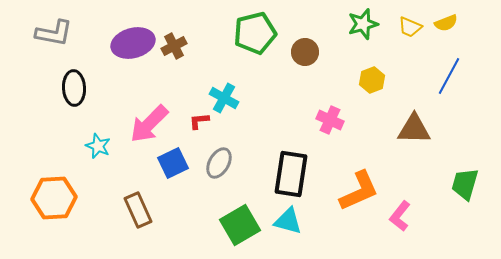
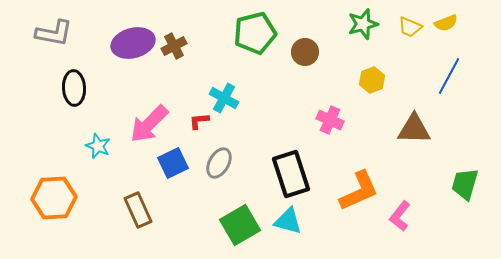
black rectangle: rotated 27 degrees counterclockwise
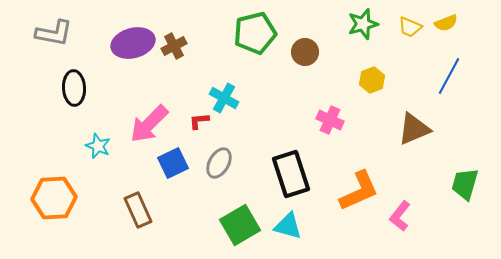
brown triangle: rotated 24 degrees counterclockwise
cyan triangle: moved 5 px down
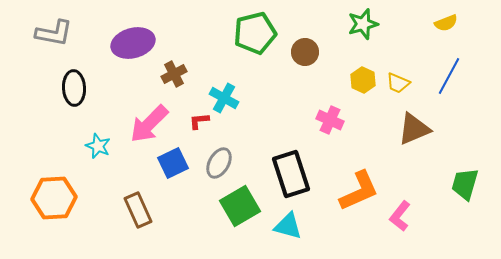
yellow trapezoid: moved 12 px left, 56 px down
brown cross: moved 28 px down
yellow hexagon: moved 9 px left; rotated 15 degrees counterclockwise
green square: moved 19 px up
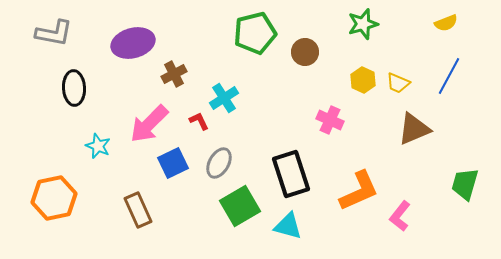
cyan cross: rotated 28 degrees clockwise
red L-shape: rotated 70 degrees clockwise
orange hexagon: rotated 9 degrees counterclockwise
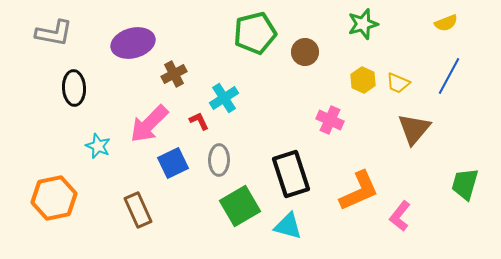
brown triangle: rotated 27 degrees counterclockwise
gray ellipse: moved 3 px up; rotated 28 degrees counterclockwise
